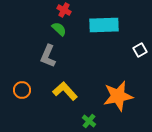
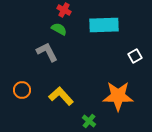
green semicircle: rotated 14 degrees counterclockwise
white square: moved 5 px left, 6 px down
gray L-shape: moved 1 px left, 4 px up; rotated 130 degrees clockwise
yellow L-shape: moved 4 px left, 5 px down
orange star: rotated 12 degrees clockwise
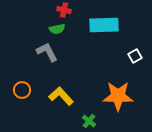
red cross: rotated 16 degrees counterclockwise
green semicircle: moved 2 px left; rotated 140 degrees clockwise
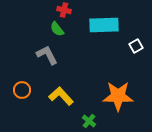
green semicircle: rotated 63 degrees clockwise
gray L-shape: moved 3 px down
white square: moved 1 px right, 10 px up
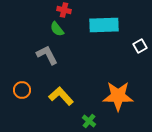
white square: moved 4 px right
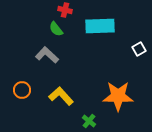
red cross: moved 1 px right
cyan rectangle: moved 4 px left, 1 px down
green semicircle: moved 1 px left
white square: moved 1 px left, 3 px down
gray L-shape: rotated 20 degrees counterclockwise
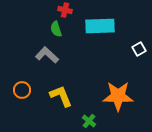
green semicircle: rotated 21 degrees clockwise
yellow L-shape: rotated 20 degrees clockwise
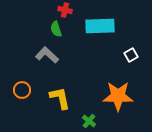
white square: moved 8 px left, 6 px down
yellow L-shape: moved 1 px left, 2 px down; rotated 10 degrees clockwise
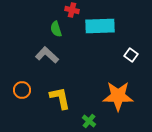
red cross: moved 7 px right
white square: rotated 24 degrees counterclockwise
